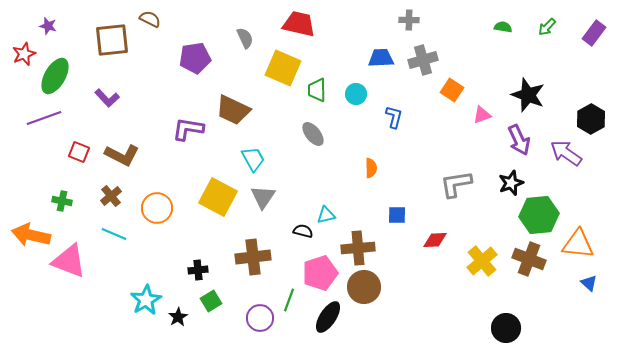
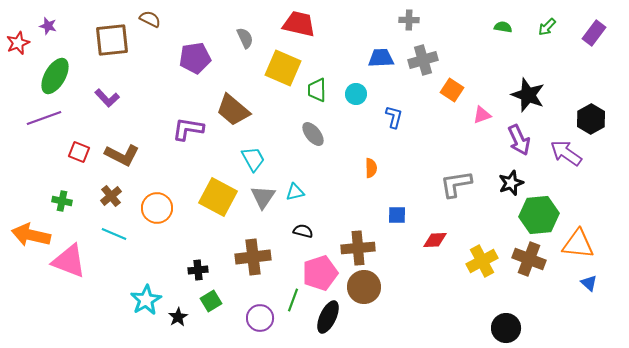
red star at (24, 54): moved 6 px left, 11 px up
brown trapezoid at (233, 110): rotated 15 degrees clockwise
cyan triangle at (326, 215): moved 31 px left, 23 px up
yellow cross at (482, 261): rotated 12 degrees clockwise
green line at (289, 300): moved 4 px right
black ellipse at (328, 317): rotated 8 degrees counterclockwise
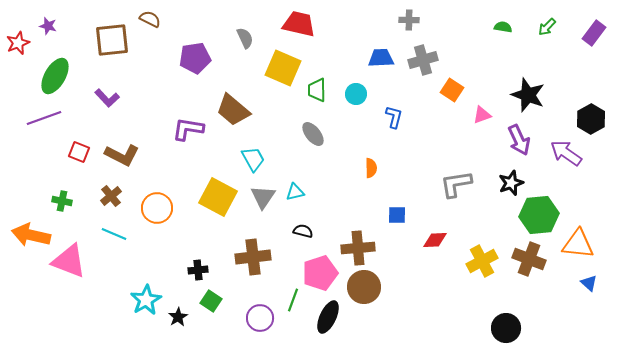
green square at (211, 301): rotated 25 degrees counterclockwise
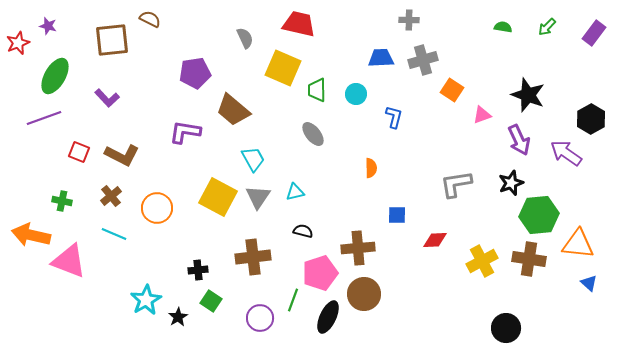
purple pentagon at (195, 58): moved 15 px down
purple L-shape at (188, 129): moved 3 px left, 3 px down
gray triangle at (263, 197): moved 5 px left
brown cross at (529, 259): rotated 12 degrees counterclockwise
brown circle at (364, 287): moved 7 px down
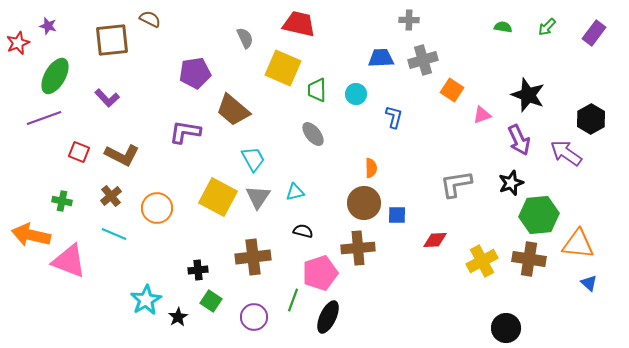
brown circle at (364, 294): moved 91 px up
purple circle at (260, 318): moved 6 px left, 1 px up
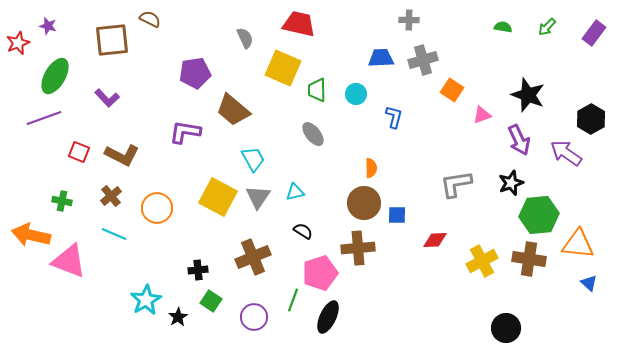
black semicircle at (303, 231): rotated 18 degrees clockwise
brown cross at (253, 257): rotated 16 degrees counterclockwise
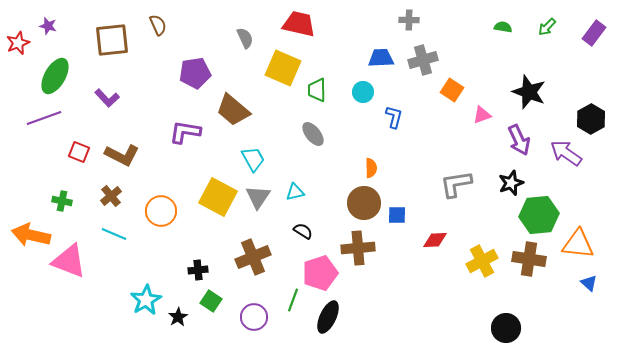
brown semicircle at (150, 19): moved 8 px right, 6 px down; rotated 40 degrees clockwise
cyan circle at (356, 94): moved 7 px right, 2 px up
black star at (528, 95): moved 1 px right, 3 px up
orange circle at (157, 208): moved 4 px right, 3 px down
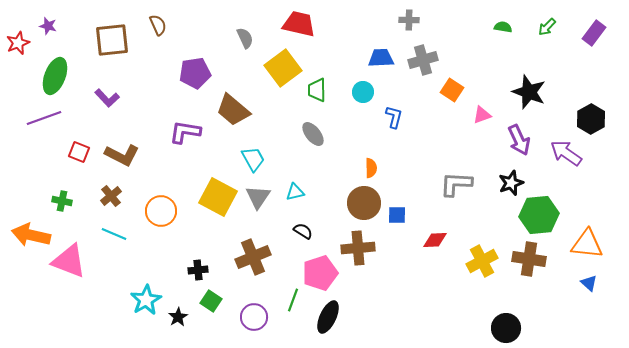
yellow square at (283, 68): rotated 30 degrees clockwise
green ellipse at (55, 76): rotated 9 degrees counterclockwise
gray L-shape at (456, 184): rotated 12 degrees clockwise
orange triangle at (578, 244): moved 9 px right
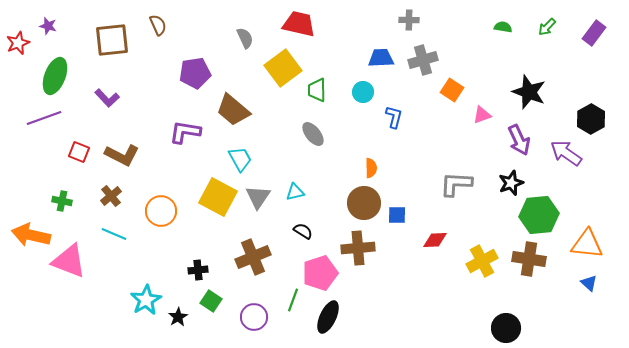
cyan trapezoid at (253, 159): moved 13 px left
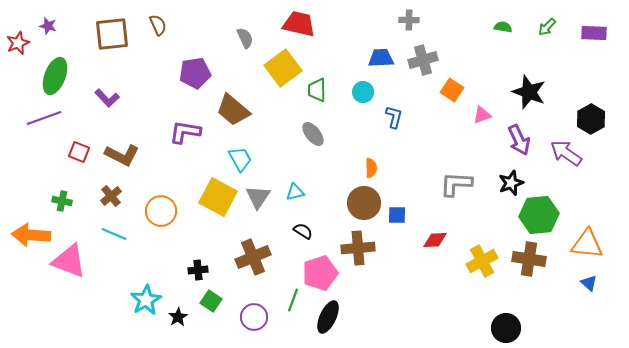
purple rectangle at (594, 33): rotated 55 degrees clockwise
brown square at (112, 40): moved 6 px up
orange arrow at (31, 235): rotated 9 degrees counterclockwise
